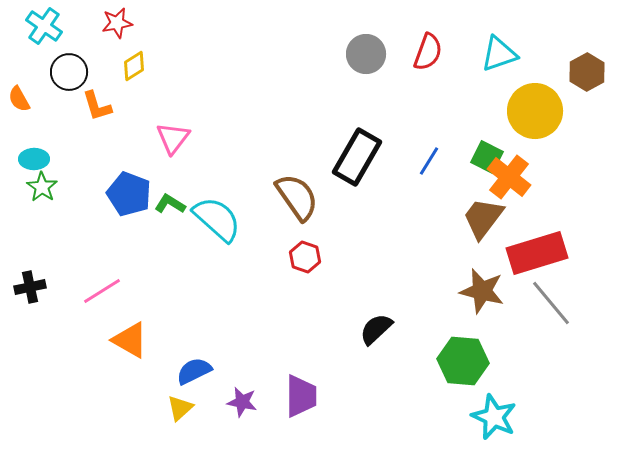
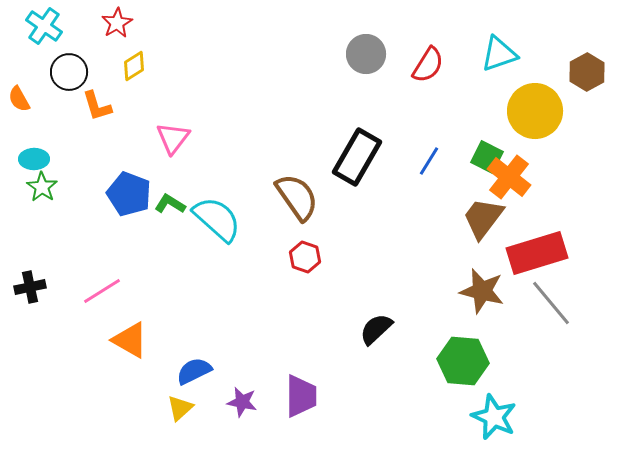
red star: rotated 20 degrees counterclockwise
red semicircle: moved 13 px down; rotated 12 degrees clockwise
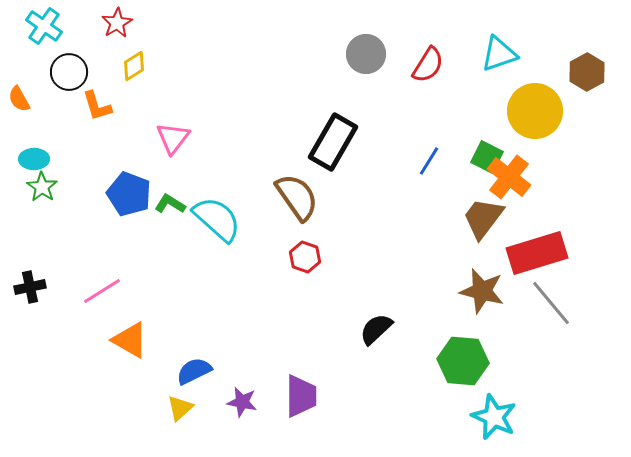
black rectangle: moved 24 px left, 15 px up
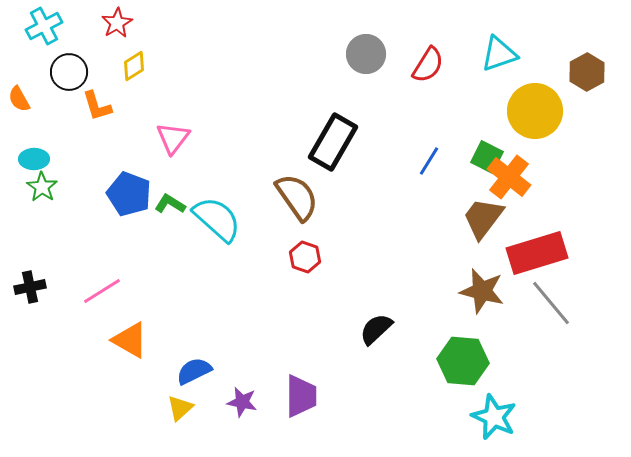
cyan cross: rotated 27 degrees clockwise
